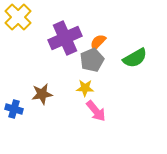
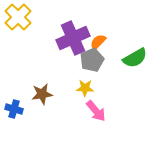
purple cross: moved 8 px right
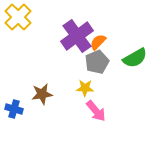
purple cross: moved 4 px right, 2 px up; rotated 12 degrees counterclockwise
gray pentagon: moved 5 px right, 2 px down
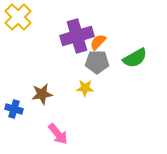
purple cross: rotated 20 degrees clockwise
gray pentagon: rotated 25 degrees clockwise
pink arrow: moved 38 px left, 23 px down
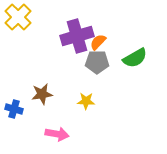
yellow star: moved 1 px right, 13 px down
pink arrow: moved 1 px left; rotated 40 degrees counterclockwise
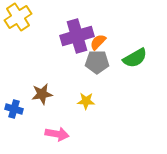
yellow cross: rotated 12 degrees clockwise
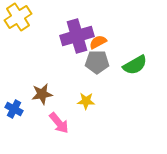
orange semicircle: rotated 18 degrees clockwise
green semicircle: moved 7 px down
blue cross: rotated 12 degrees clockwise
pink arrow: moved 2 px right, 11 px up; rotated 40 degrees clockwise
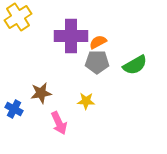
purple cross: moved 6 px left; rotated 16 degrees clockwise
brown star: moved 1 px left, 1 px up
pink arrow: rotated 15 degrees clockwise
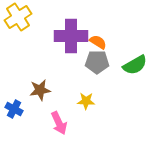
orange semicircle: rotated 60 degrees clockwise
brown star: moved 1 px left, 3 px up
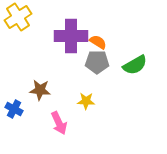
brown star: rotated 15 degrees clockwise
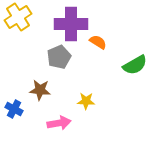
purple cross: moved 12 px up
gray pentagon: moved 38 px left, 5 px up; rotated 25 degrees counterclockwise
pink arrow: rotated 75 degrees counterclockwise
